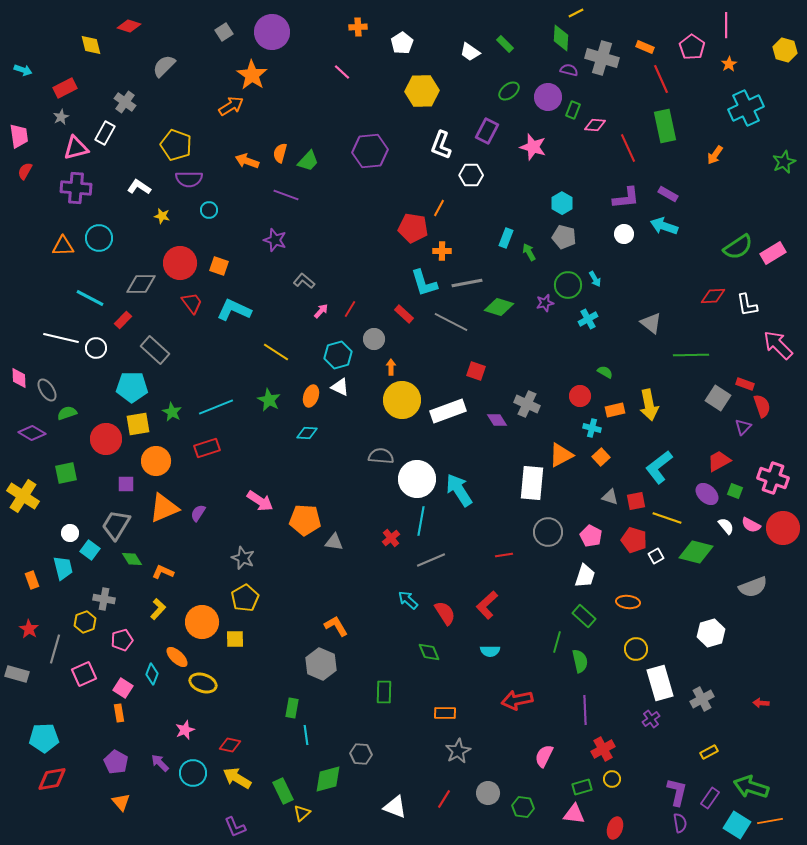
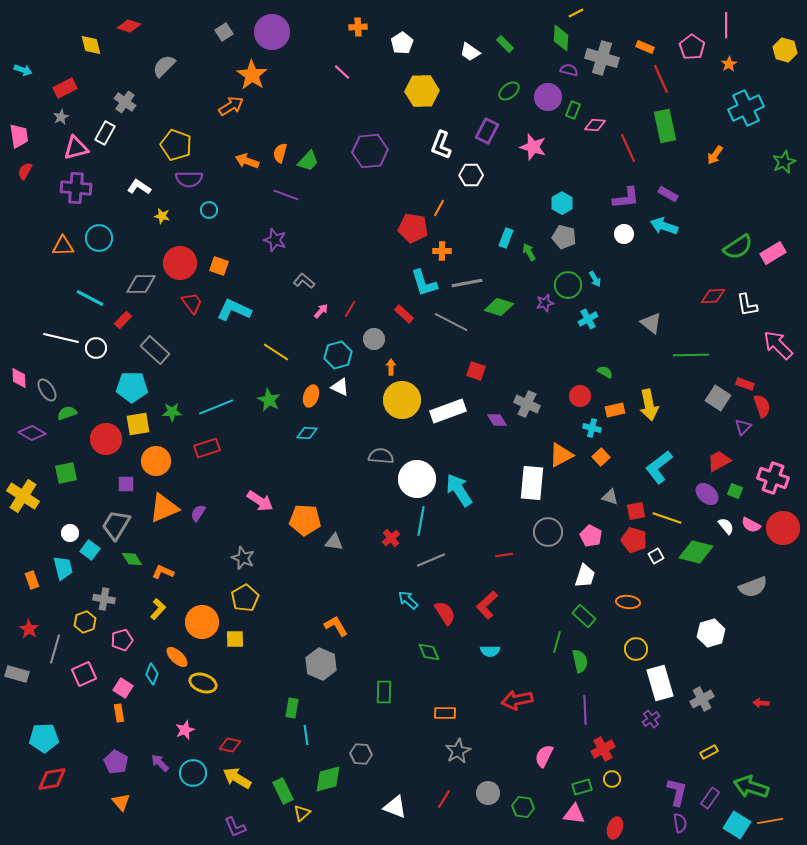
green star at (172, 412): rotated 30 degrees counterclockwise
red square at (636, 501): moved 10 px down
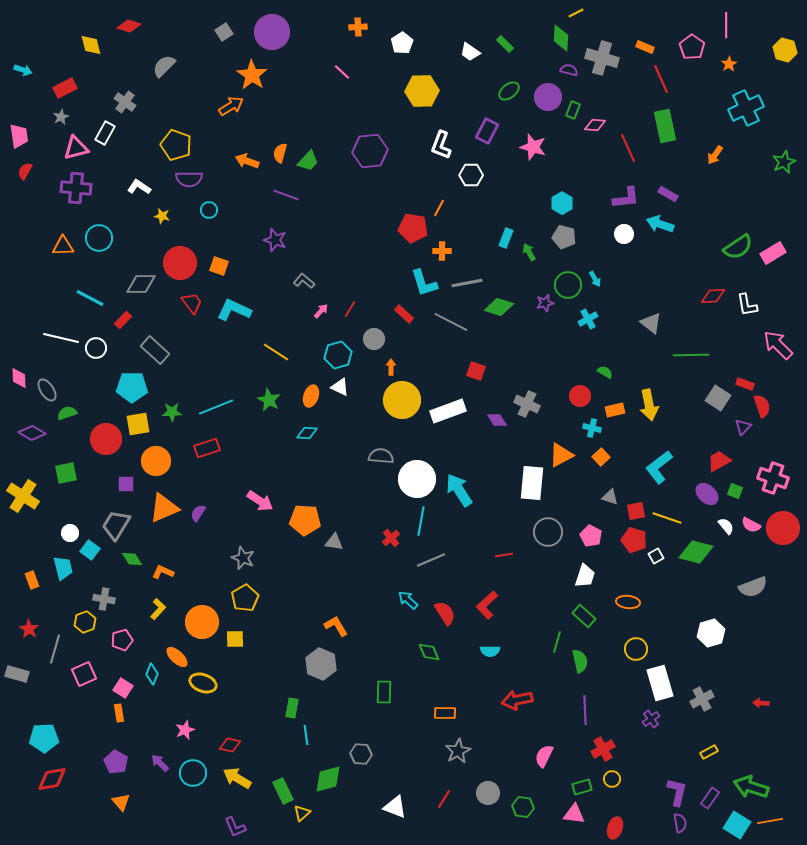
cyan arrow at (664, 226): moved 4 px left, 2 px up
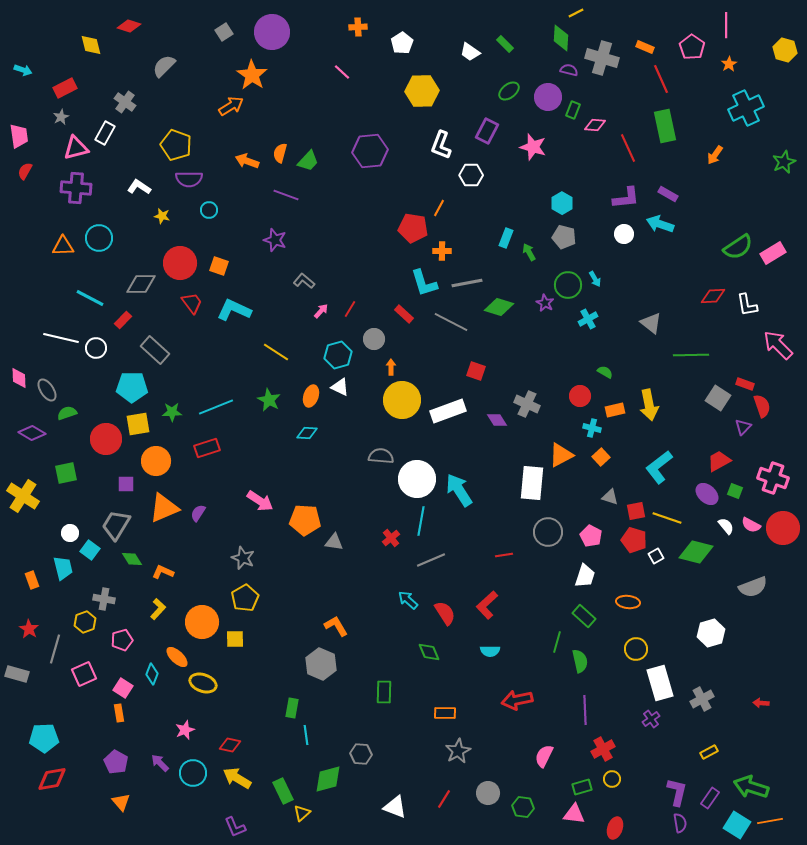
purple star at (545, 303): rotated 30 degrees counterclockwise
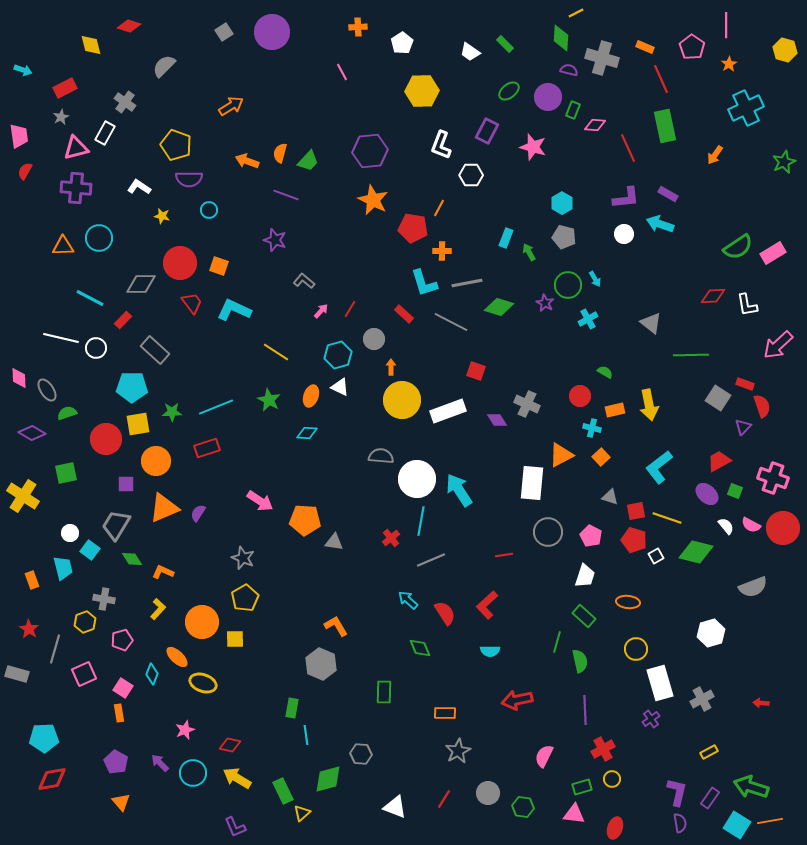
pink line at (342, 72): rotated 18 degrees clockwise
orange star at (252, 75): moved 121 px right, 125 px down; rotated 8 degrees counterclockwise
pink arrow at (778, 345): rotated 88 degrees counterclockwise
green diamond at (429, 652): moved 9 px left, 4 px up
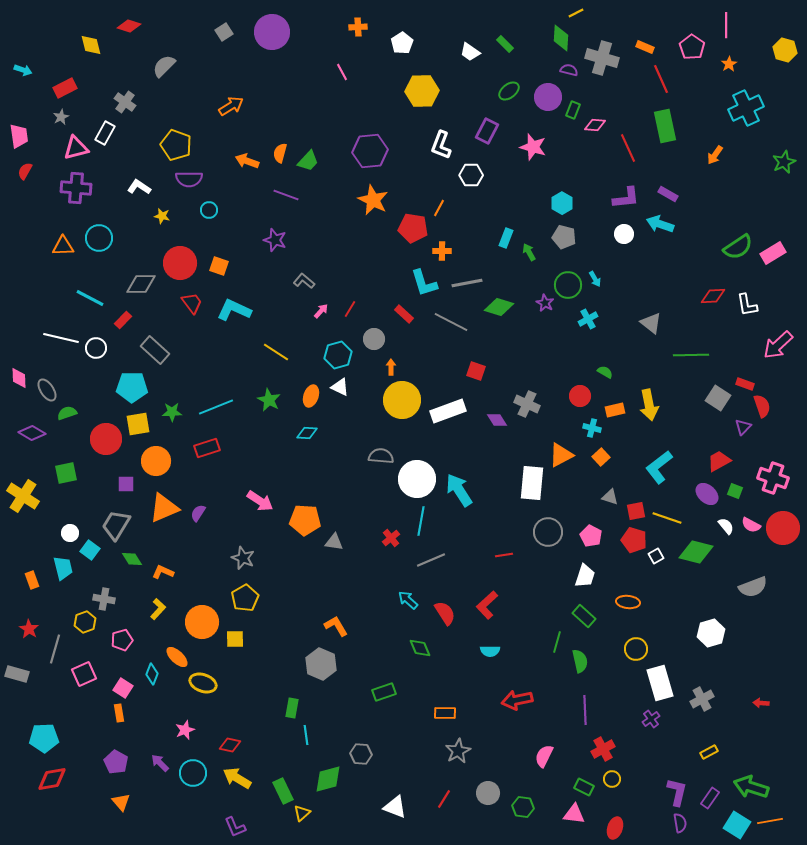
green rectangle at (384, 692): rotated 70 degrees clockwise
green rectangle at (582, 787): moved 2 px right; rotated 42 degrees clockwise
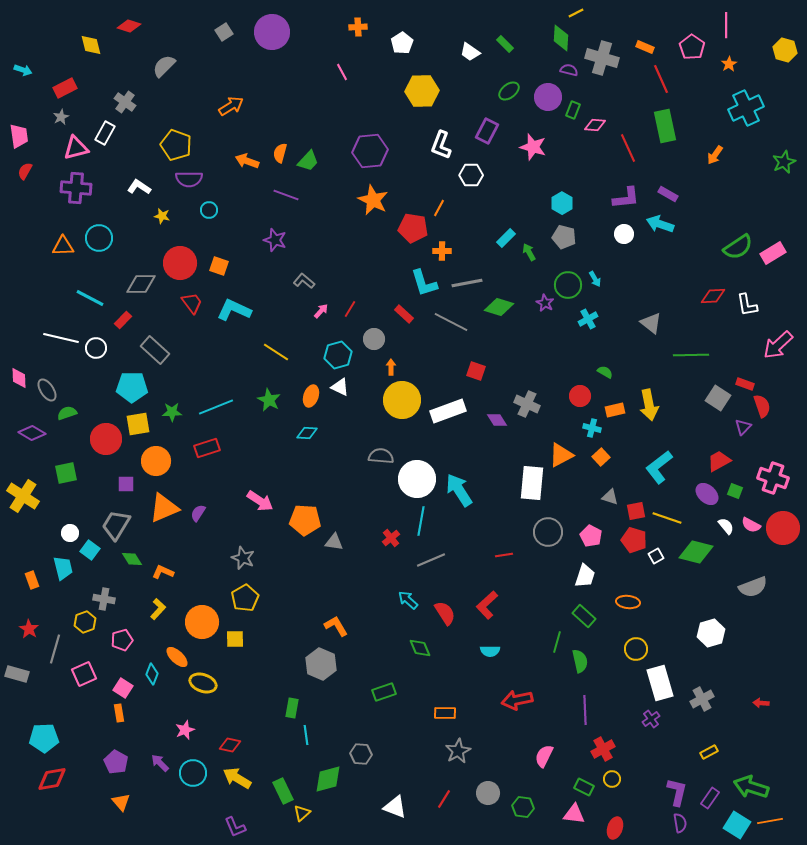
cyan rectangle at (506, 238): rotated 24 degrees clockwise
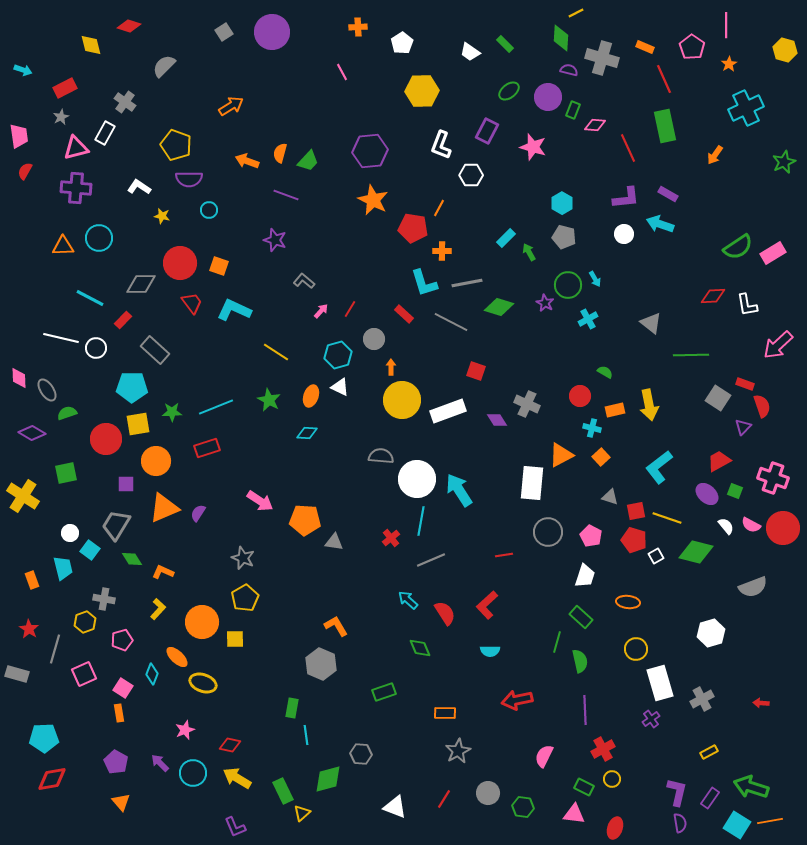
red line at (661, 79): moved 3 px right
green rectangle at (584, 616): moved 3 px left, 1 px down
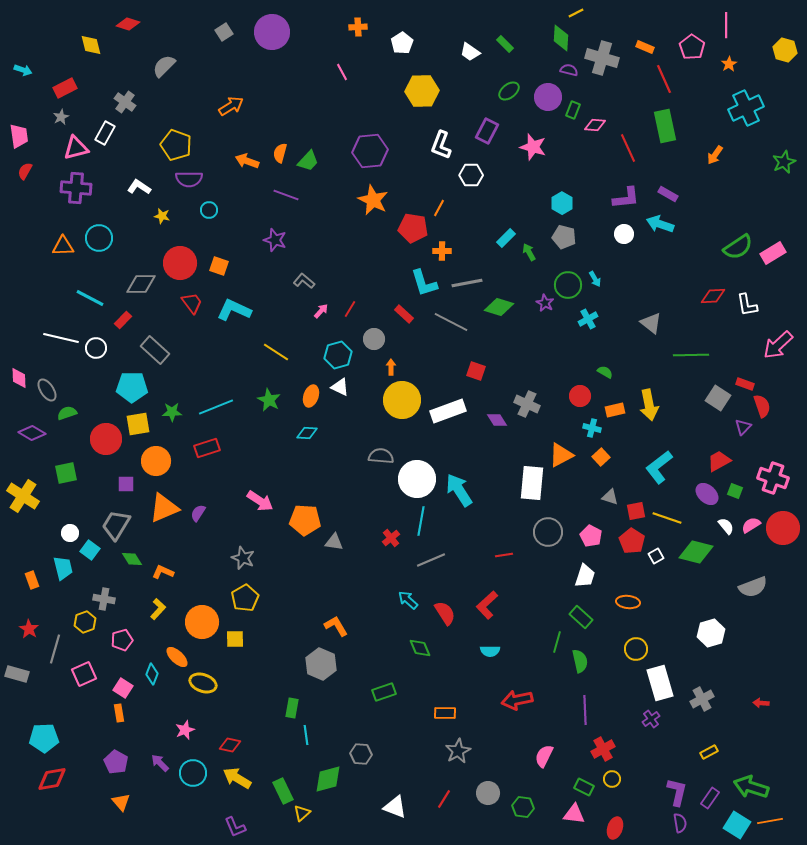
red diamond at (129, 26): moved 1 px left, 2 px up
pink semicircle at (751, 525): rotated 120 degrees clockwise
red pentagon at (634, 540): moved 2 px left, 1 px down; rotated 15 degrees clockwise
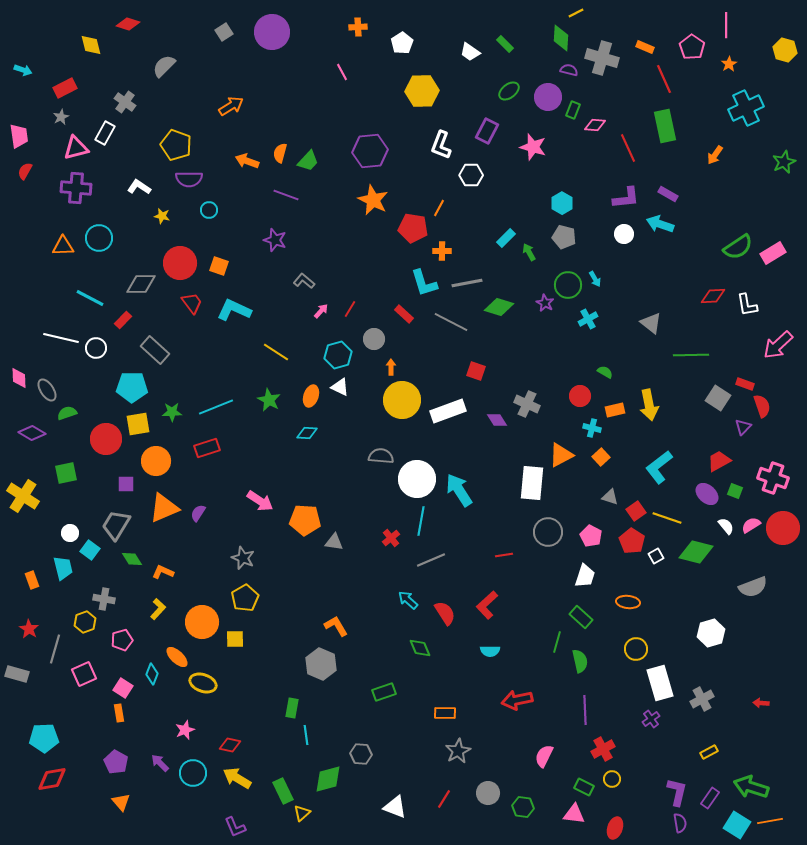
red square at (636, 511): rotated 24 degrees counterclockwise
